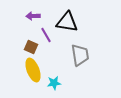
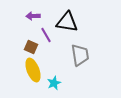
cyan star: rotated 16 degrees counterclockwise
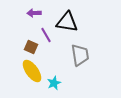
purple arrow: moved 1 px right, 3 px up
yellow ellipse: moved 1 px left, 1 px down; rotated 15 degrees counterclockwise
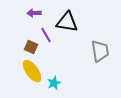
gray trapezoid: moved 20 px right, 4 px up
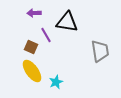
cyan star: moved 2 px right, 1 px up
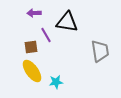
brown square: rotated 32 degrees counterclockwise
cyan star: rotated 16 degrees clockwise
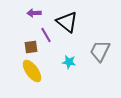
black triangle: rotated 30 degrees clockwise
gray trapezoid: rotated 145 degrees counterclockwise
cyan star: moved 13 px right, 20 px up; rotated 16 degrees clockwise
